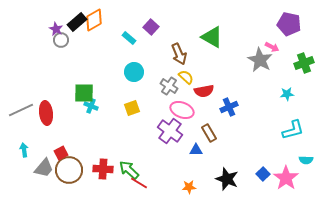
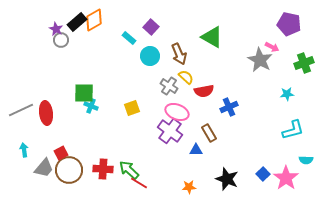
cyan circle: moved 16 px right, 16 px up
pink ellipse: moved 5 px left, 2 px down
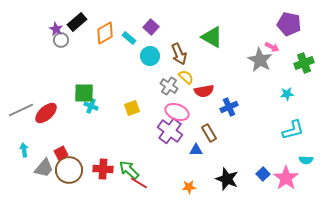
orange diamond: moved 11 px right, 13 px down
red ellipse: rotated 55 degrees clockwise
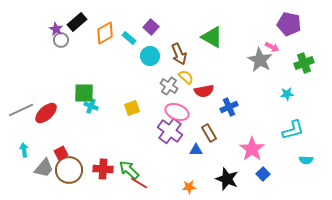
pink star: moved 34 px left, 29 px up
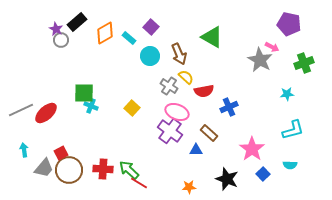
yellow square: rotated 28 degrees counterclockwise
brown rectangle: rotated 18 degrees counterclockwise
cyan semicircle: moved 16 px left, 5 px down
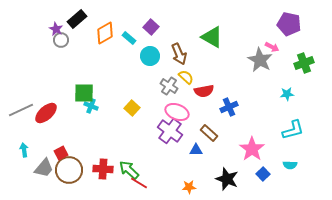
black rectangle: moved 3 px up
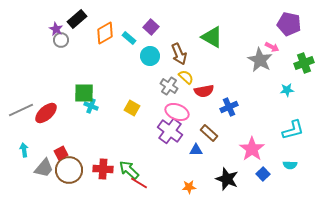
cyan star: moved 4 px up
yellow square: rotated 14 degrees counterclockwise
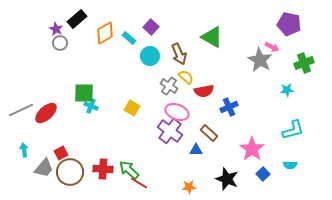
gray circle: moved 1 px left, 3 px down
brown circle: moved 1 px right, 2 px down
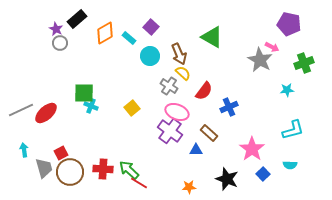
yellow semicircle: moved 3 px left, 4 px up
red semicircle: rotated 42 degrees counterclockwise
yellow square: rotated 21 degrees clockwise
gray trapezoid: rotated 55 degrees counterclockwise
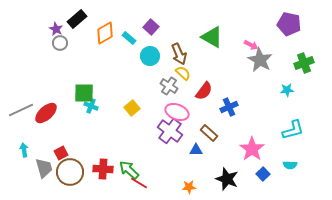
pink arrow: moved 21 px left, 2 px up
